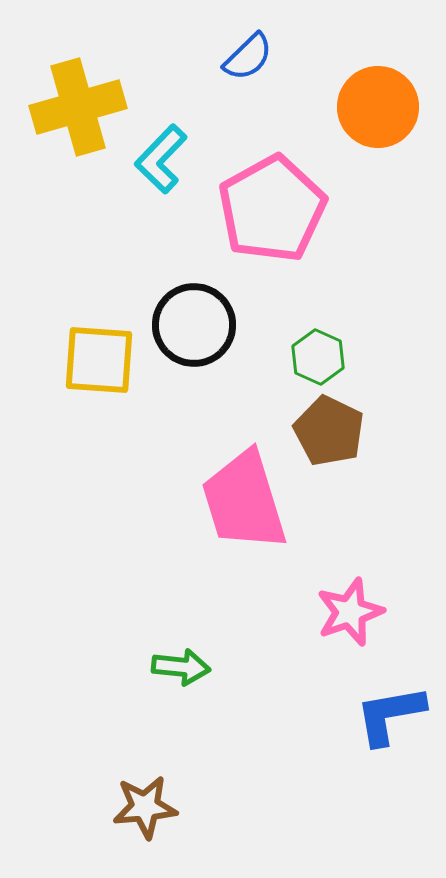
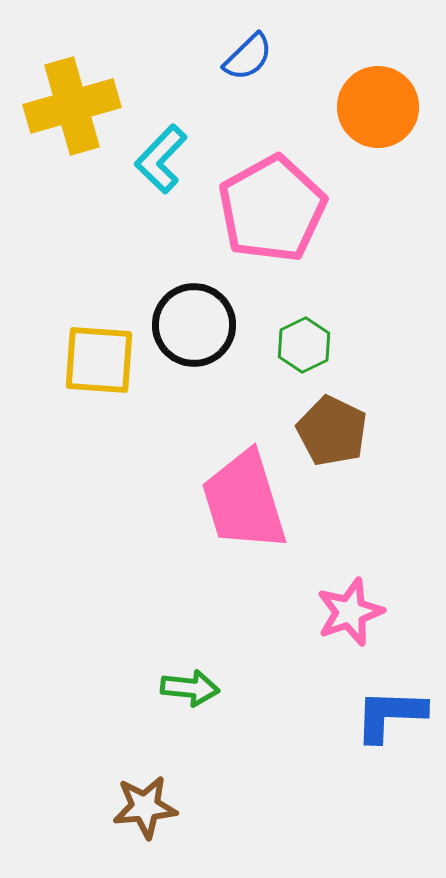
yellow cross: moved 6 px left, 1 px up
green hexagon: moved 14 px left, 12 px up; rotated 10 degrees clockwise
brown pentagon: moved 3 px right
green arrow: moved 9 px right, 21 px down
blue L-shape: rotated 12 degrees clockwise
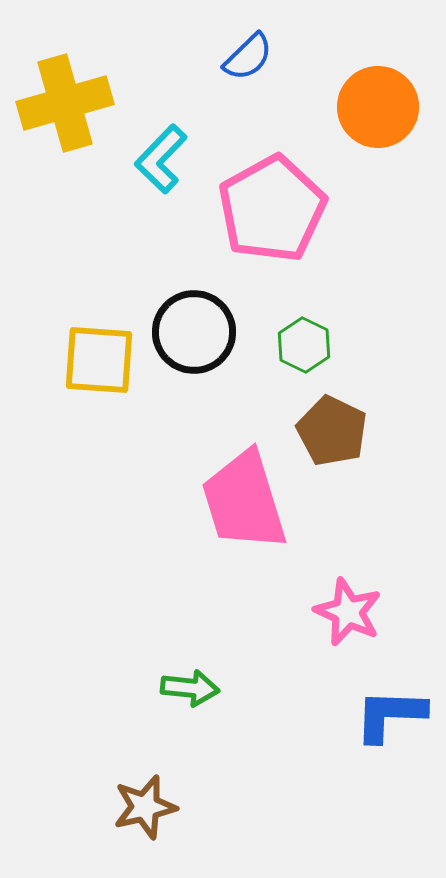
yellow cross: moved 7 px left, 3 px up
black circle: moved 7 px down
green hexagon: rotated 8 degrees counterclockwise
pink star: moved 2 px left; rotated 28 degrees counterclockwise
brown star: rotated 8 degrees counterclockwise
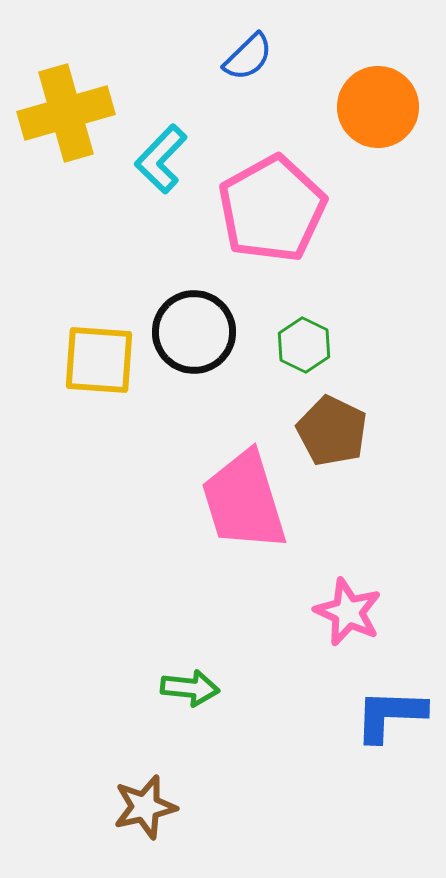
yellow cross: moved 1 px right, 10 px down
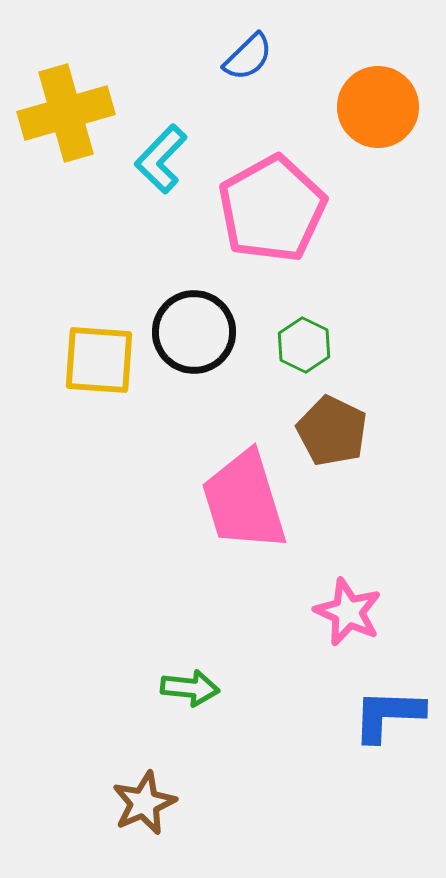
blue L-shape: moved 2 px left
brown star: moved 1 px left, 4 px up; rotated 10 degrees counterclockwise
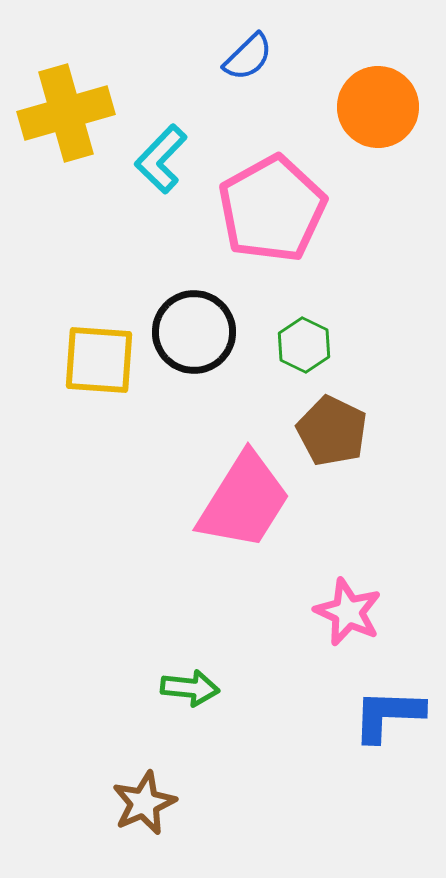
pink trapezoid: rotated 131 degrees counterclockwise
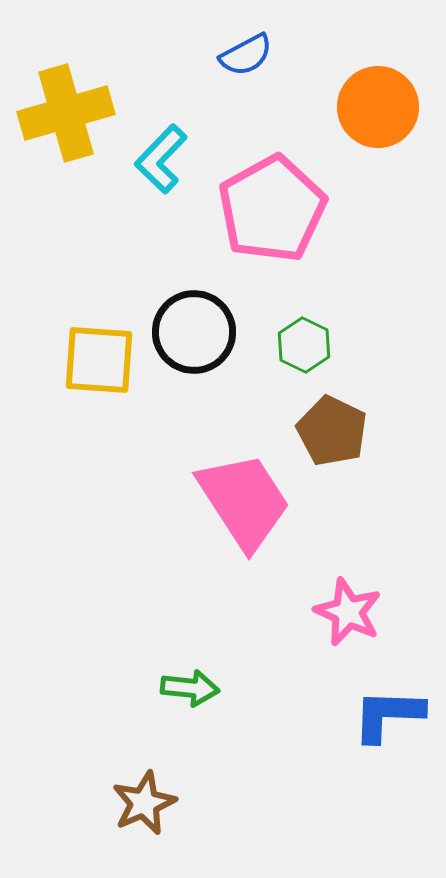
blue semicircle: moved 2 px left, 2 px up; rotated 16 degrees clockwise
pink trapezoid: rotated 65 degrees counterclockwise
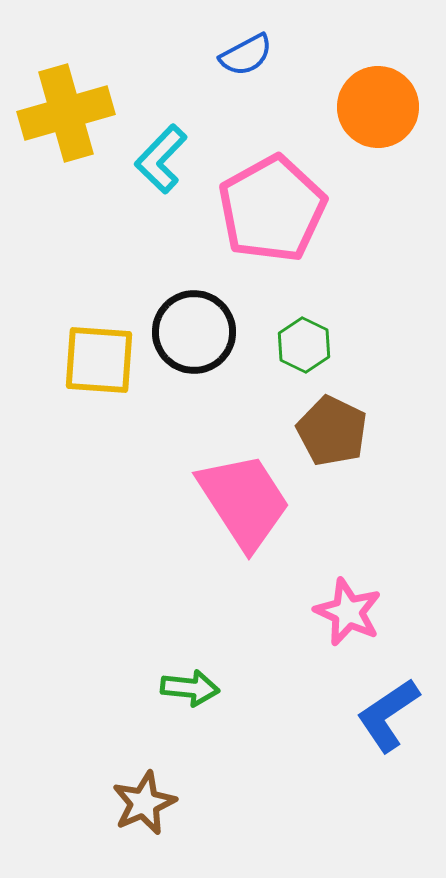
blue L-shape: rotated 36 degrees counterclockwise
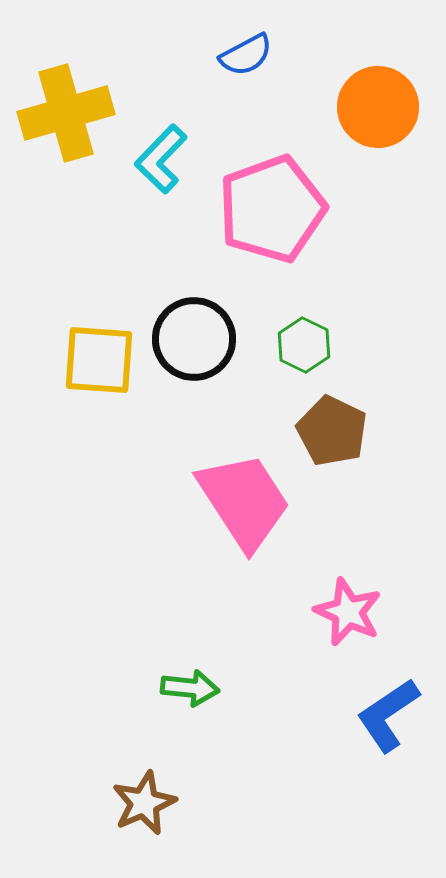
pink pentagon: rotated 9 degrees clockwise
black circle: moved 7 px down
